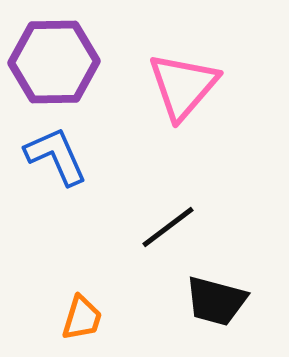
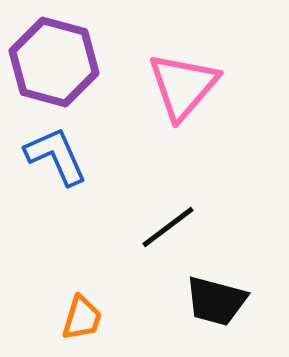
purple hexagon: rotated 16 degrees clockwise
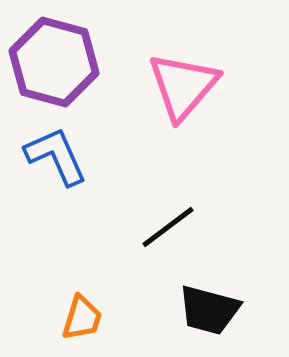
black trapezoid: moved 7 px left, 9 px down
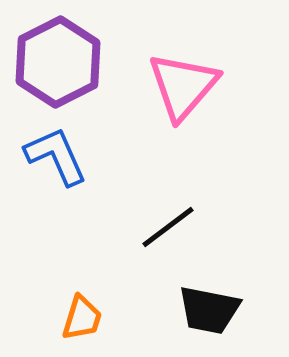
purple hexagon: moved 4 px right; rotated 18 degrees clockwise
black trapezoid: rotated 4 degrees counterclockwise
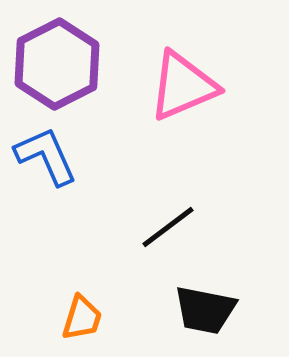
purple hexagon: moved 1 px left, 2 px down
pink triangle: rotated 26 degrees clockwise
blue L-shape: moved 10 px left
black trapezoid: moved 4 px left
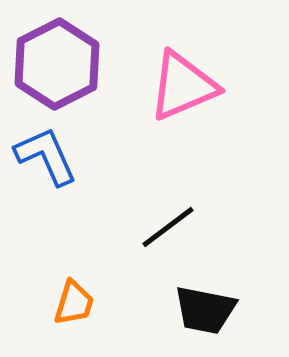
orange trapezoid: moved 8 px left, 15 px up
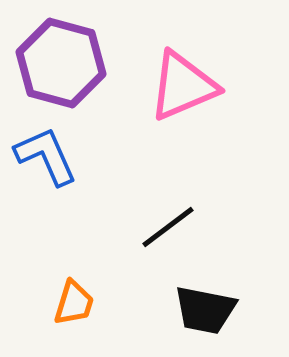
purple hexagon: moved 4 px right, 1 px up; rotated 18 degrees counterclockwise
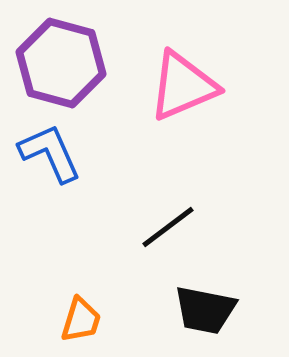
blue L-shape: moved 4 px right, 3 px up
orange trapezoid: moved 7 px right, 17 px down
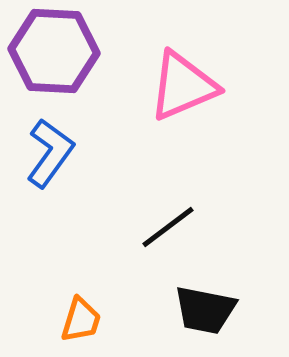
purple hexagon: moved 7 px left, 12 px up; rotated 12 degrees counterclockwise
blue L-shape: rotated 60 degrees clockwise
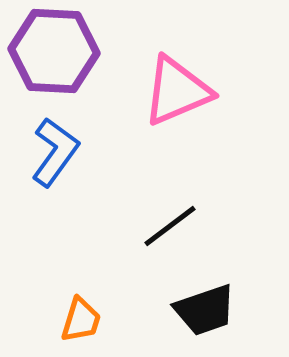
pink triangle: moved 6 px left, 5 px down
blue L-shape: moved 5 px right, 1 px up
black line: moved 2 px right, 1 px up
black trapezoid: rotated 30 degrees counterclockwise
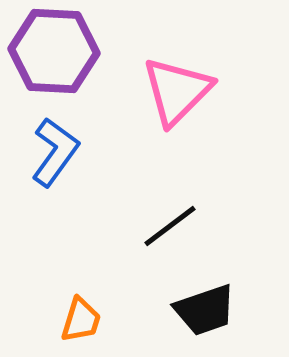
pink triangle: rotated 22 degrees counterclockwise
